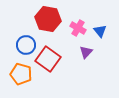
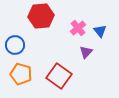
red hexagon: moved 7 px left, 3 px up; rotated 15 degrees counterclockwise
pink cross: rotated 21 degrees clockwise
blue circle: moved 11 px left
red square: moved 11 px right, 17 px down
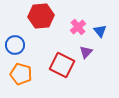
pink cross: moved 1 px up
red square: moved 3 px right, 11 px up; rotated 10 degrees counterclockwise
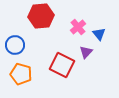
blue triangle: moved 1 px left, 3 px down
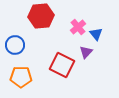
blue triangle: moved 3 px left
orange pentagon: moved 3 px down; rotated 15 degrees counterclockwise
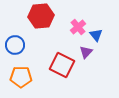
blue triangle: moved 1 px down
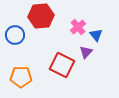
blue circle: moved 10 px up
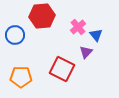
red hexagon: moved 1 px right
red square: moved 4 px down
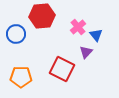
blue circle: moved 1 px right, 1 px up
